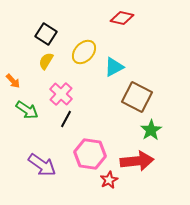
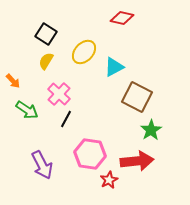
pink cross: moved 2 px left
purple arrow: rotated 28 degrees clockwise
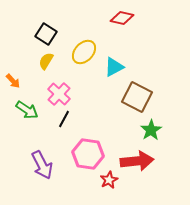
black line: moved 2 px left
pink hexagon: moved 2 px left
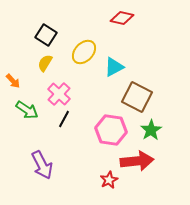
black square: moved 1 px down
yellow semicircle: moved 1 px left, 2 px down
pink hexagon: moved 23 px right, 24 px up
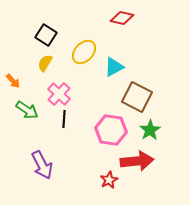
black line: rotated 24 degrees counterclockwise
green star: moved 1 px left
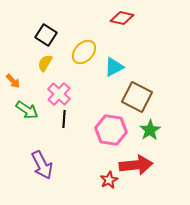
red arrow: moved 1 px left, 4 px down
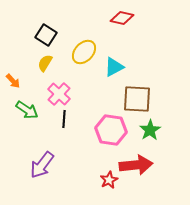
brown square: moved 2 px down; rotated 24 degrees counterclockwise
purple arrow: rotated 64 degrees clockwise
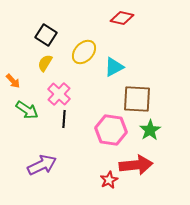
purple arrow: rotated 152 degrees counterclockwise
